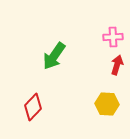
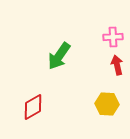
green arrow: moved 5 px right
red arrow: rotated 30 degrees counterclockwise
red diamond: rotated 16 degrees clockwise
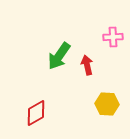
red arrow: moved 30 px left
red diamond: moved 3 px right, 6 px down
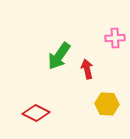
pink cross: moved 2 px right, 1 px down
red arrow: moved 4 px down
red diamond: rotated 56 degrees clockwise
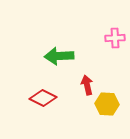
green arrow: rotated 52 degrees clockwise
red arrow: moved 16 px down
red diamond: moved 7 px right, 15 px up
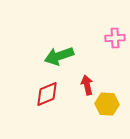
green arrow: rotated 16 degrees counterclockwise
red diamond: moved 4 px right, 4 px up; rotated 48 degrees counterclockwise
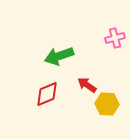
pink cross: rotated 12 degrees counterclockwise
red arrow: rotated 42 degrees counterclockwise
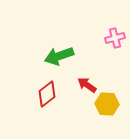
red diamond: rotated 16 degrees counterclockwise
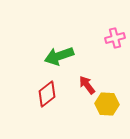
red arrow: rotated 18 degrees clockwise
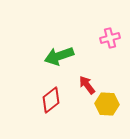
pink cross: moved 5 px left
red diamond: moved 4 px right, 6 px down
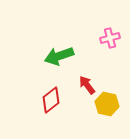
yellow hexagon: rotated 10 degrees clockwise
